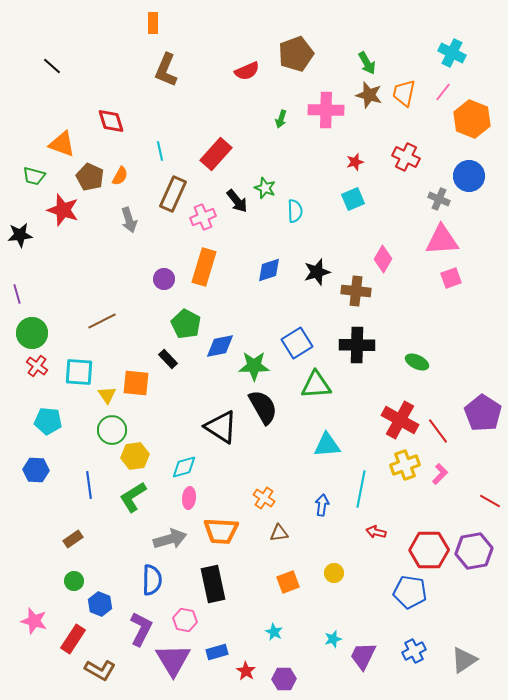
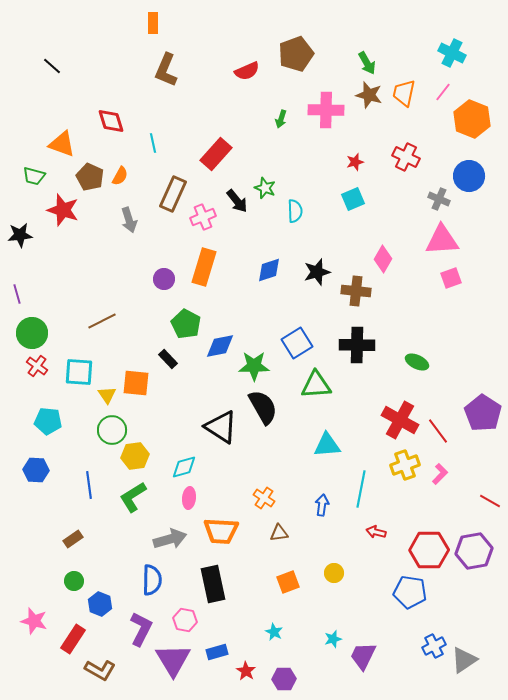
cyan line at (160, 151): moved 7 px left, 8 px up
blue cross at (414, 651): moved 20 px right, 5 px up
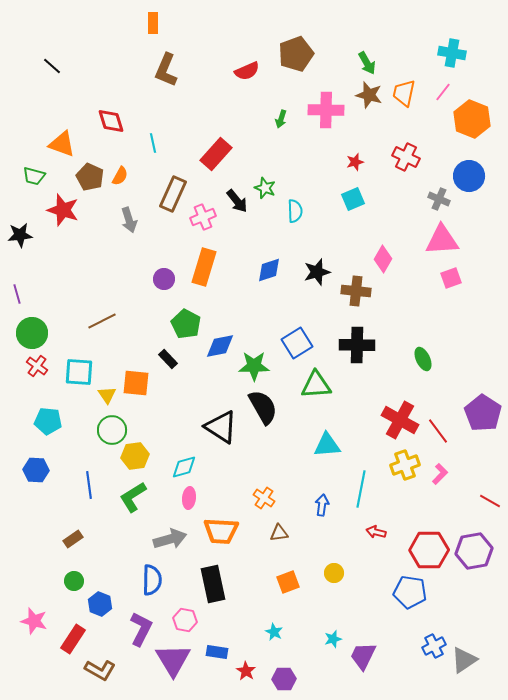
cyan cross at (452, 53): rotated 16 degrees counterclockwise
green ellipse at (417, 362): moved 6 px right, 3 px up; rotated 40 degrees clockwise
blue rectangle at (217, 652): rotated 25 degrees clockwise
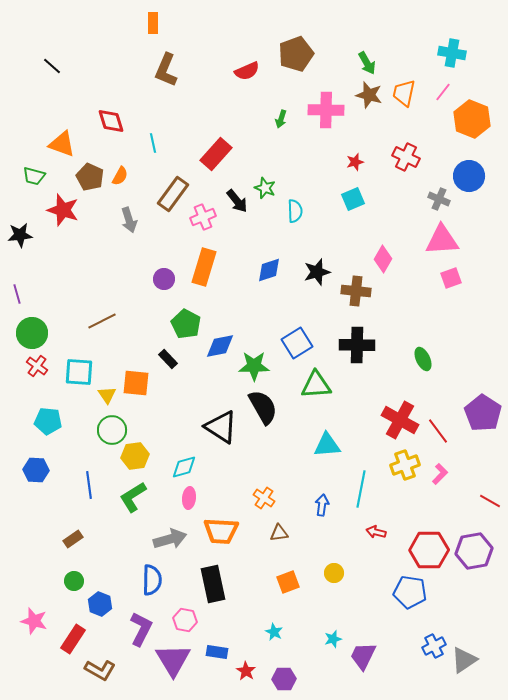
brown rectangle at (173, 194): rotated 12 degrees clockwise
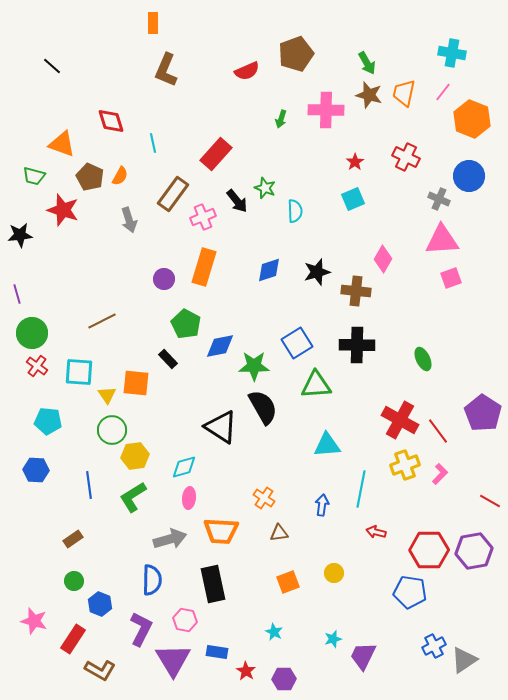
red star at (355, 162): rotated 18 degrees counterclockwise
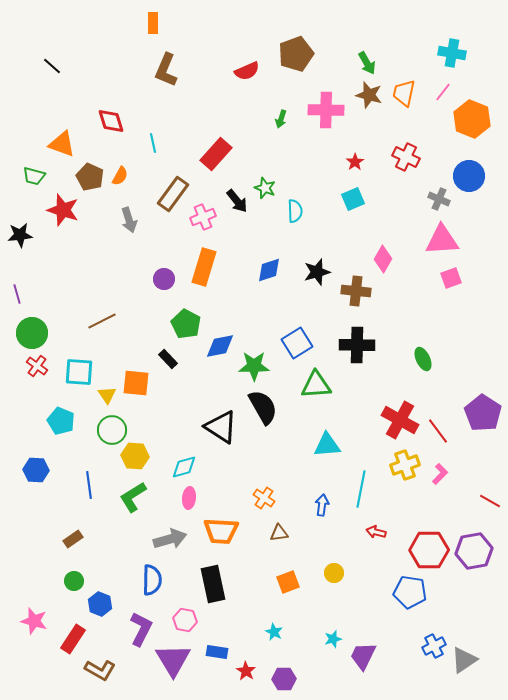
cyan pentagon at (48, 421): moved 13 px right; rotated 16 degrees clockwise
yellow hexagon at (135, 456): rotated 12 degrees clockwise
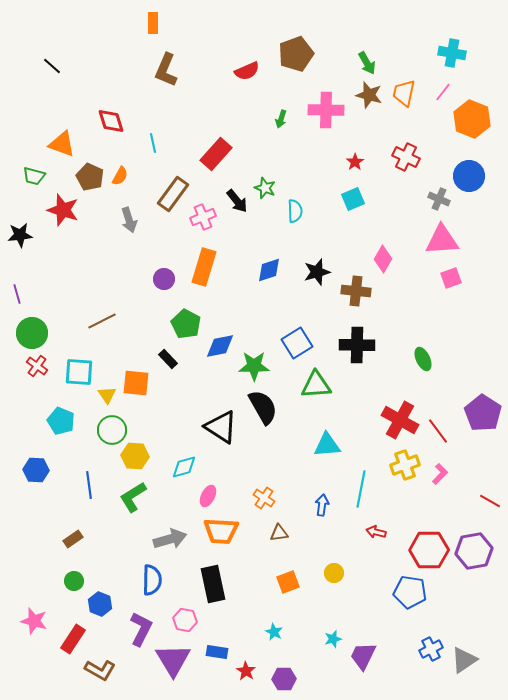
pink ellipse at (189, 498): moved 19 px right, 2 px up; rotated 20 degrees clockwise
blue cross at (434, 646): moved 3 px left, 3 px down
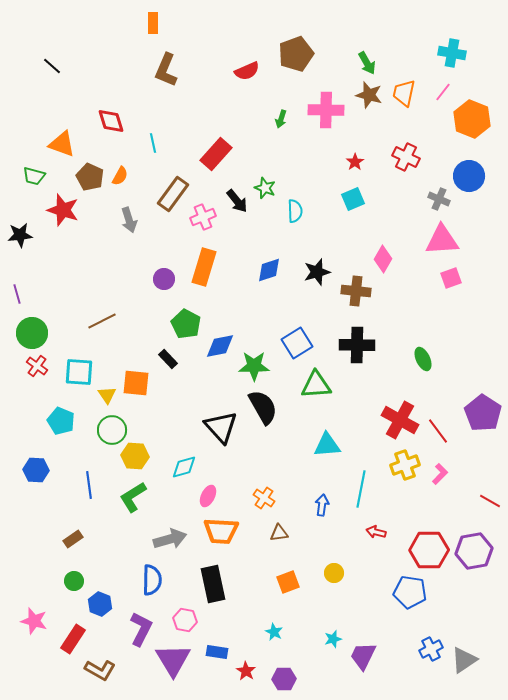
black triangle at (221, 427): rotated 15 degrees clockwise
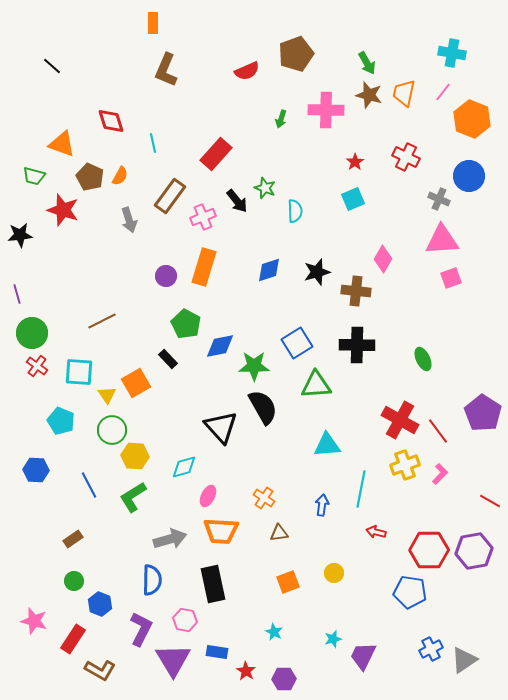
brown rectangle at (173, 194): moved 3 px left, 2 px down
purple circle at (164, 279): moved 2 px right, 3 px up
orange square at (136, 383): rotated 36 degrees counterclockwise
blue line at (89, 485): rotated 20 degrees counterclockwise
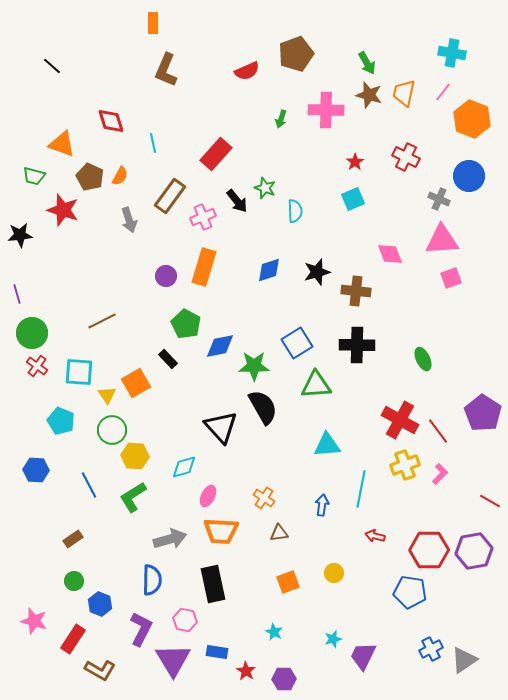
pink diamond at (383, 259): moved 7 px right, 5 px up; rotated 52 degrees counterclockwise
red arrow at (376, 532): moved 1 px left, 4 px down
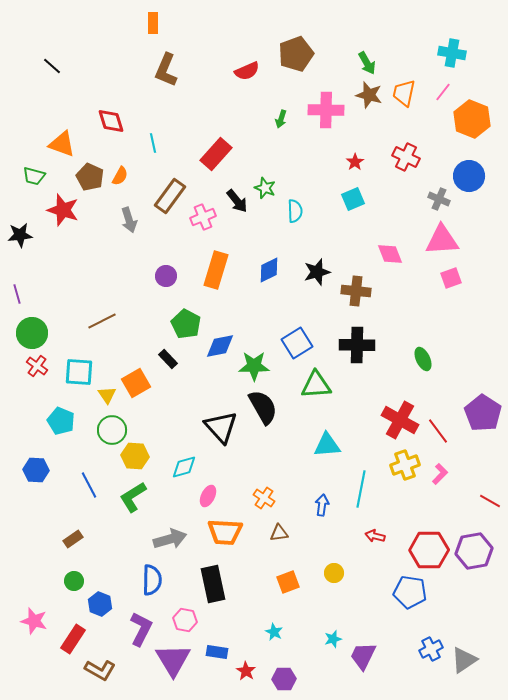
orange rectangle at (204, 267): moved 12 px right, 3 px down
blue diamond at (269, 270): rotated 8 degrees counterclockwise
orange trapezoid at (221, 531): moved 4 px right, 1 px down
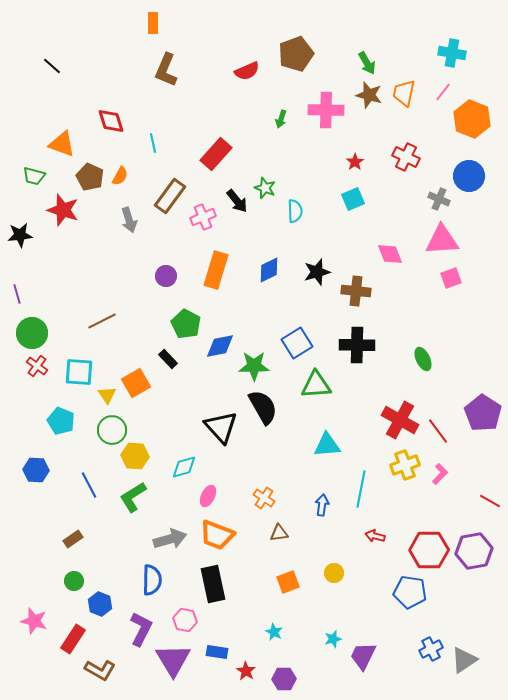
orange trapezoid at (225, 532): moved 8 px left, 3 px down; rotated 18 degrees clockwise
